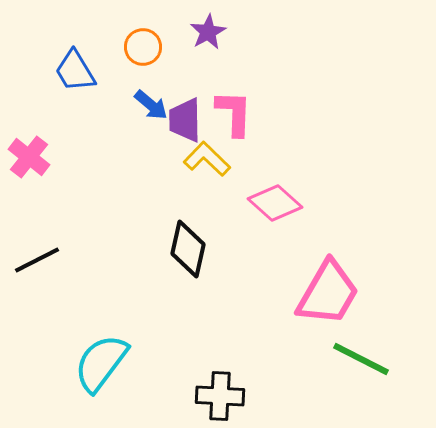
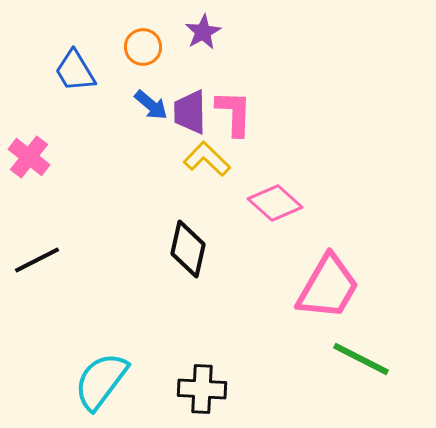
purple star: moved 5 px left
purple trapezoid: moved 5 px right, 8 px up
pink trapezoid: moved 6 px up
cyan semicircle: moved 18 px down
black cross: moved 18 px left, 7 px up
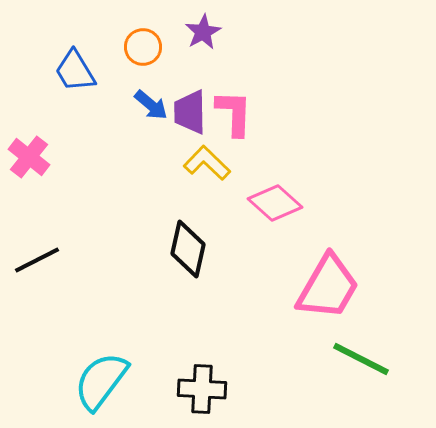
yellow L-shape: moved 4 px down
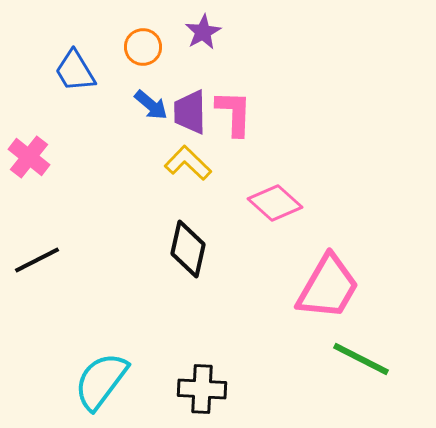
yellow L-shape: moved 19 px left
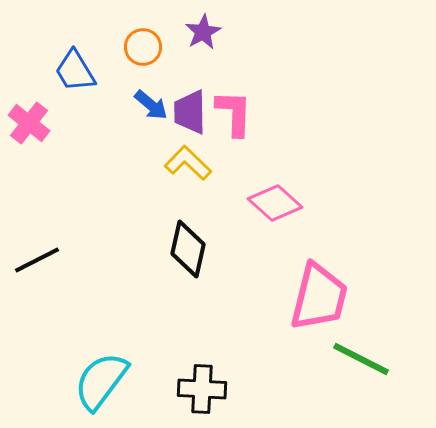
pink cross: moved 34 px up
pink trapezoid: moved 9 px left, 10 px down; rotated 16 degrees counterclockwise
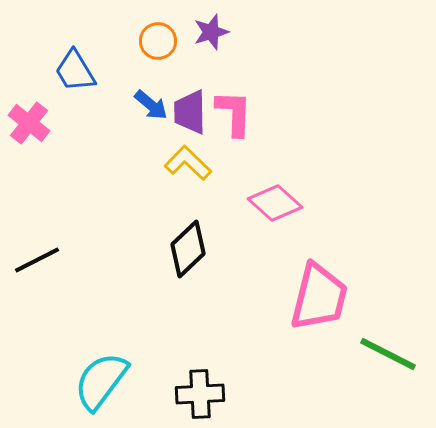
purple star: moved 8 px right; rotated 12 degrees clockwise
orange circle: moved 15 px right, 6 px up
black diamond: rotated 34 degrees clockwise
green line: moved 27 px right, 5 px up
black cross: moved 2 px left, 5 px down; rotated 6 degrees counterclockwise
